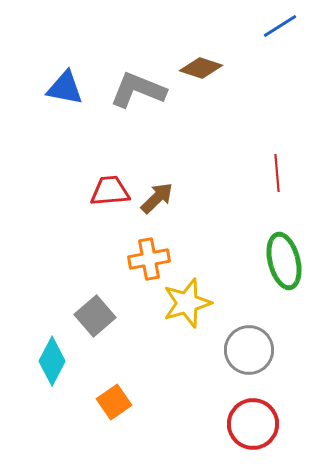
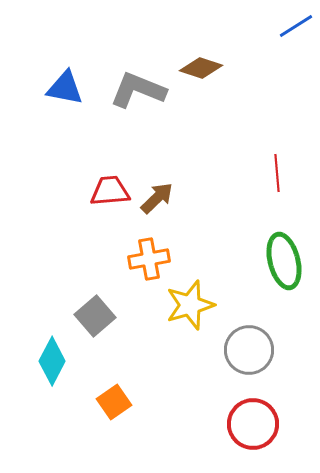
blue line: moved 16 px right
yellow star: moved 3 px right, 2 px down
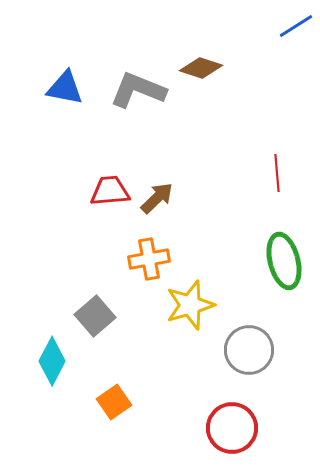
red circle: moved 21 px left, 4 px down
